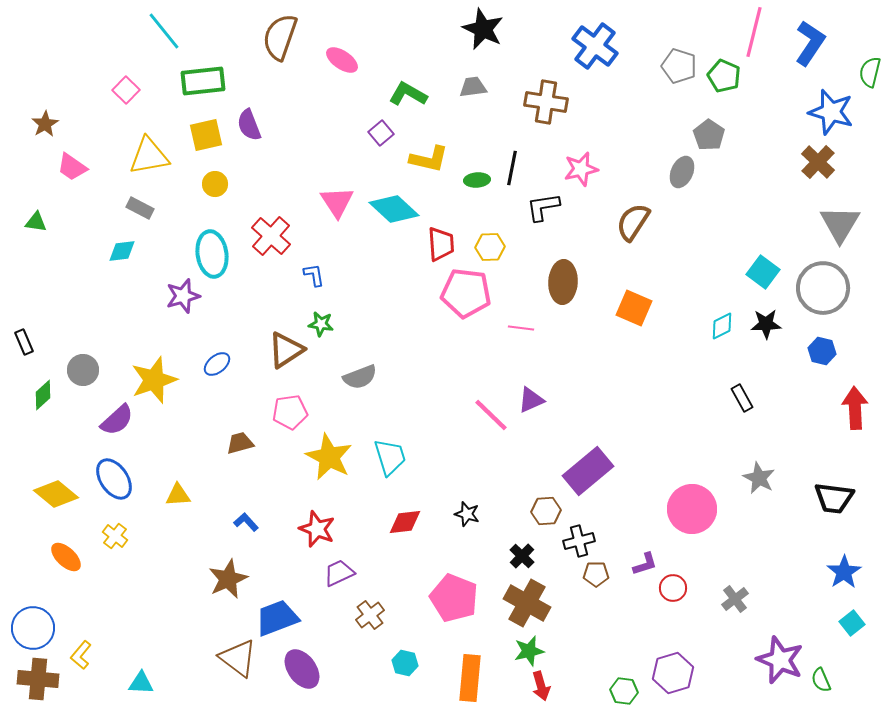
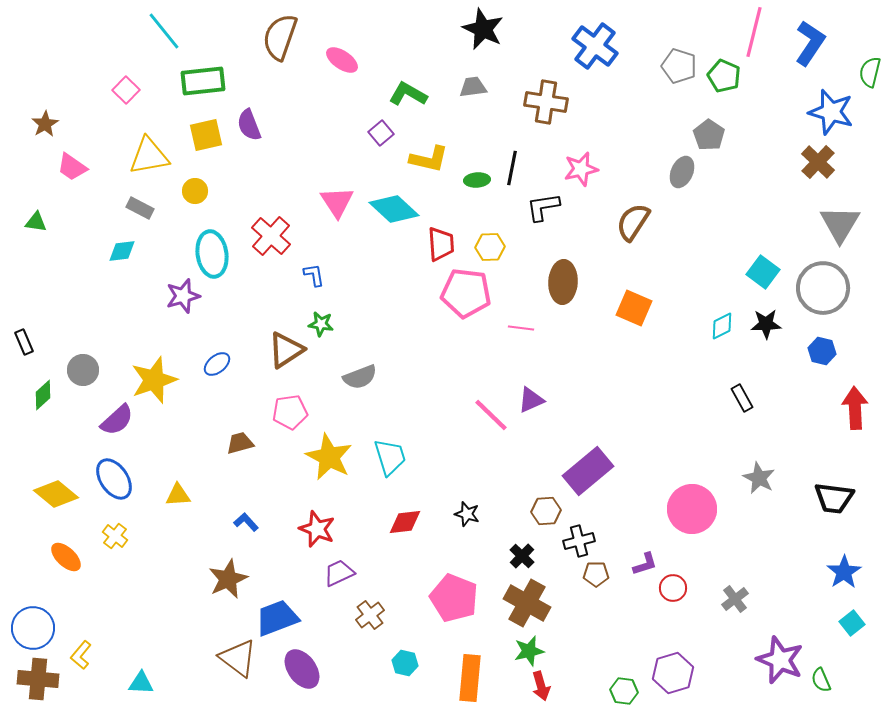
yellow circle at (215, 184): moved 20 px left, 7 px down
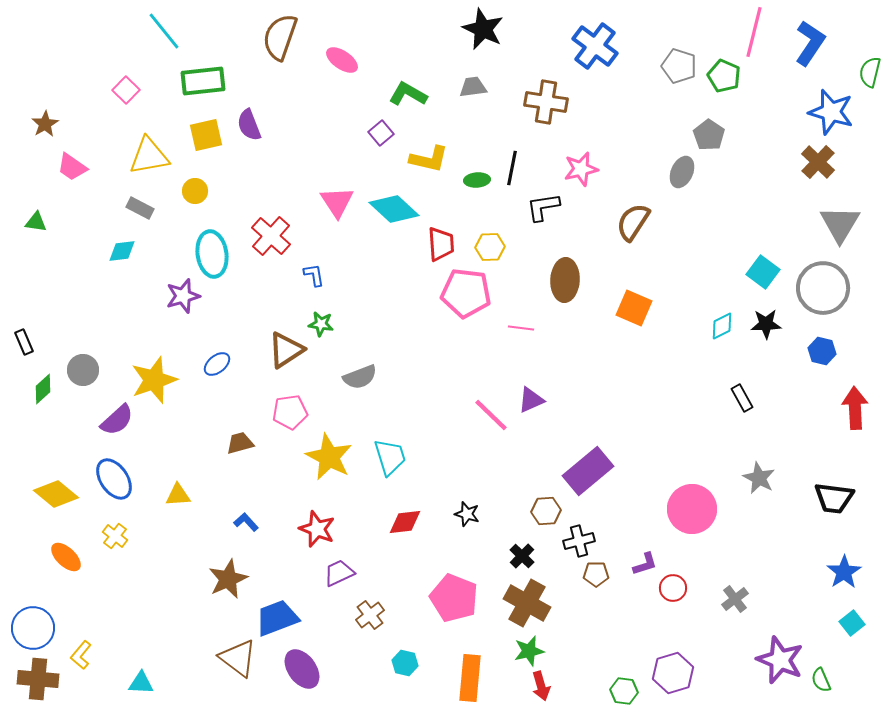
brown ellipse at (563, 282): moved 2 px right, 2 px up
green diamond at (43, 395): moved 6 px up
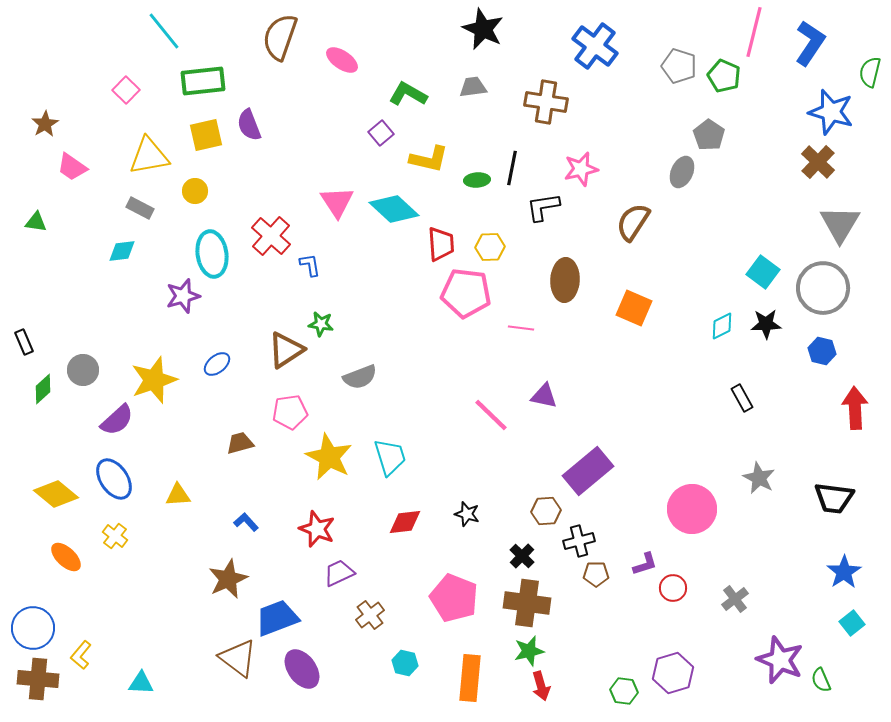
blue L-shape at (314, 275): moved 4 px left, 10 px up
purple triangle at (531, 400): moved 13 px right, 4 px up; rotated 36 degrees clockwise
brown cross at (527, 603): rotated 21 degrees counterclockwise
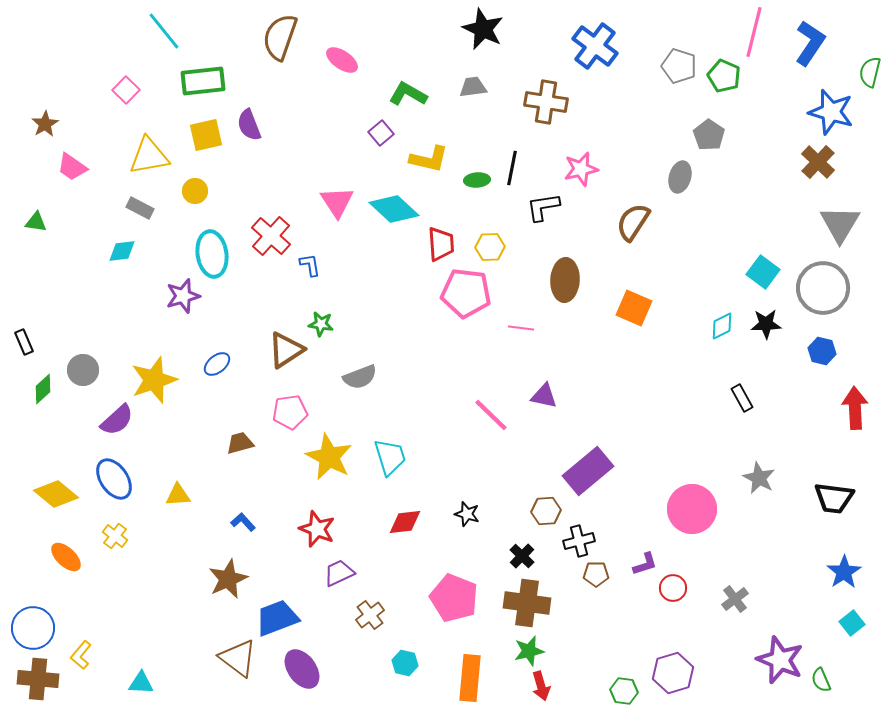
gray ellipse at (682, 172): moved 2 px left, 5 px down; rotated 8 degrees counterclockwise
blue L-shape at (246, 522): moved 3 px left
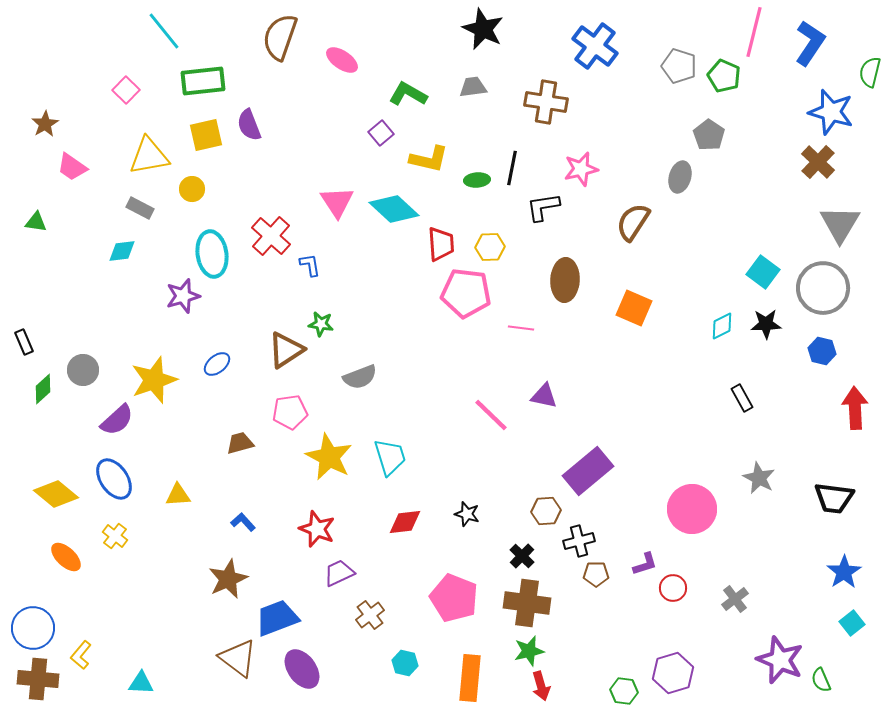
yellow circle at (195, 191): moved 3 px left, 2 px up
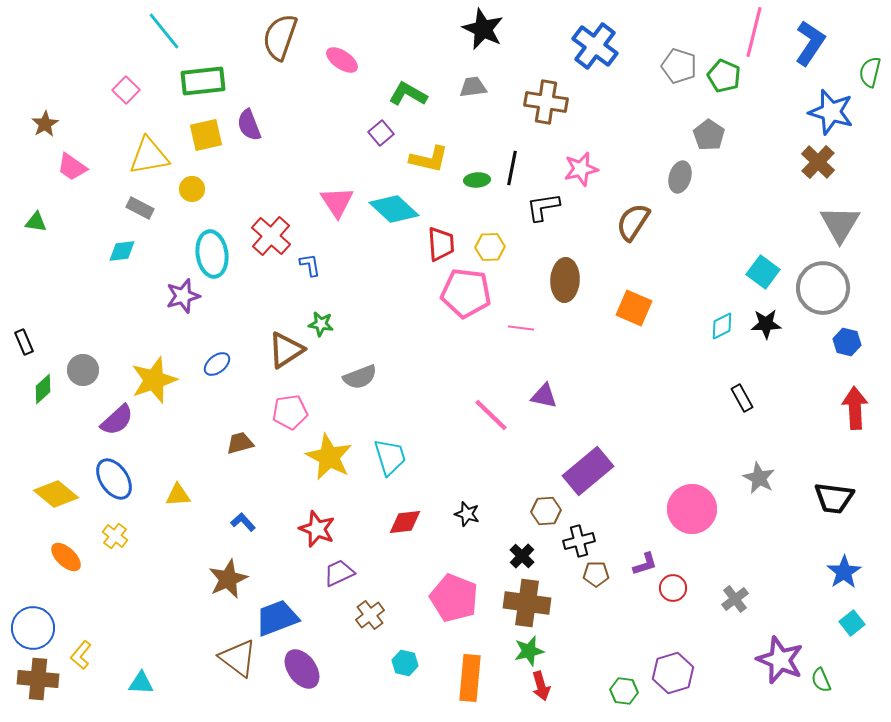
blue hexagon at (822, 351): moved 25 px right, 9 px up
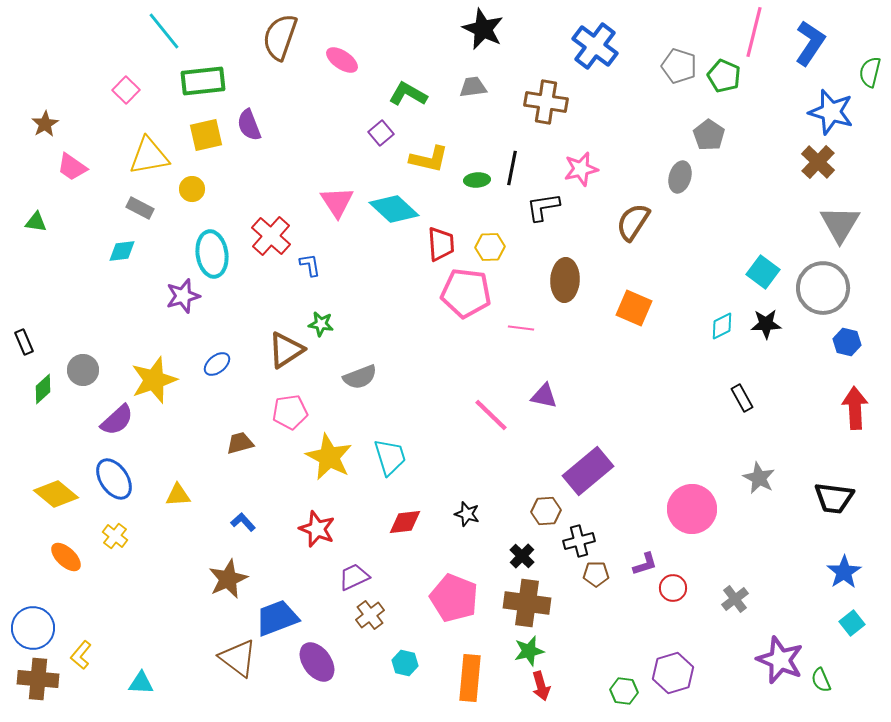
purple trapezoid at (339, 573): moved 15 px right, 4 px down
purple ellipse at (302, 669): moved 15 px right, 7 px up
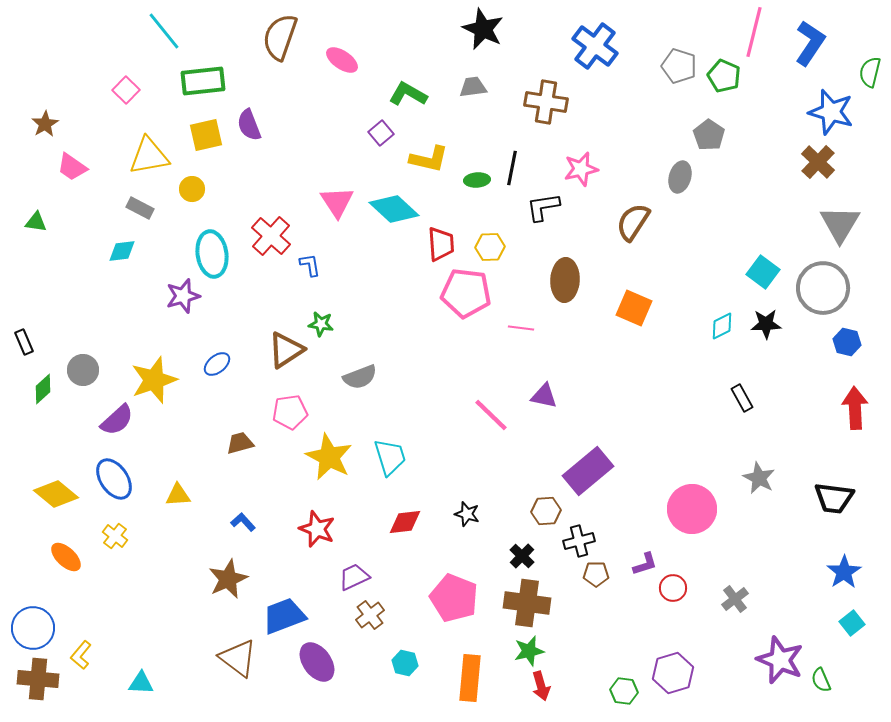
blue trapezoid at (277, 618): moved 7 px right, 2 px up
